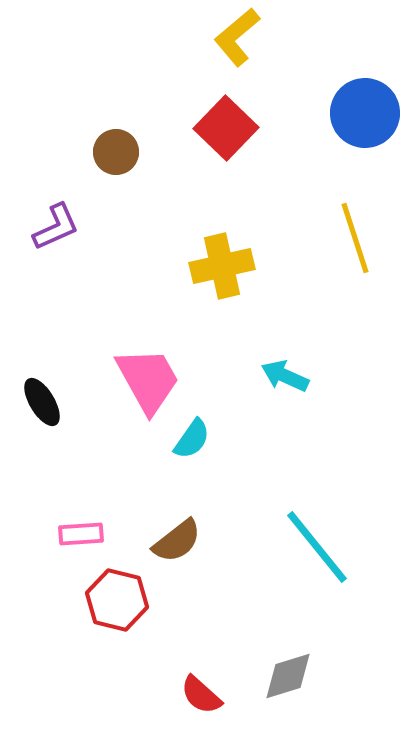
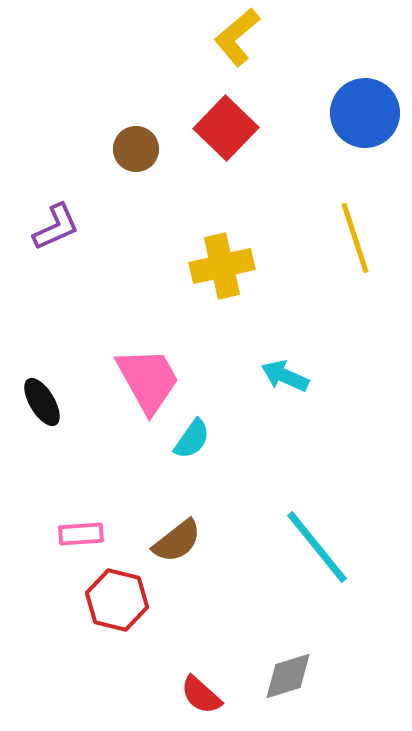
brown circle: moved 20 px right, 3 px up
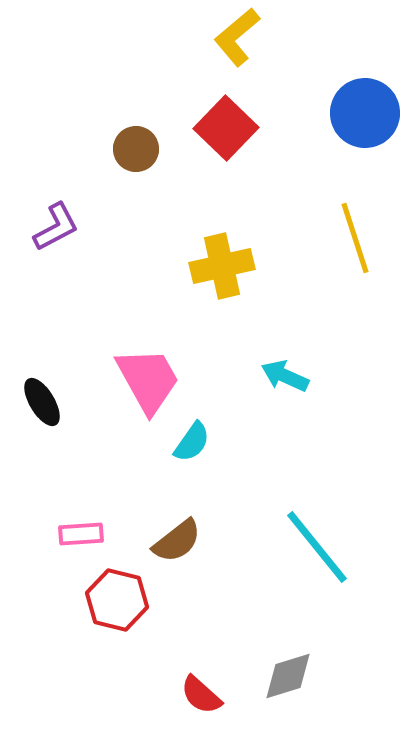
purple L-shape: rotated 4 degrees counterclockwise
cyan semicircle: moved 3 px down
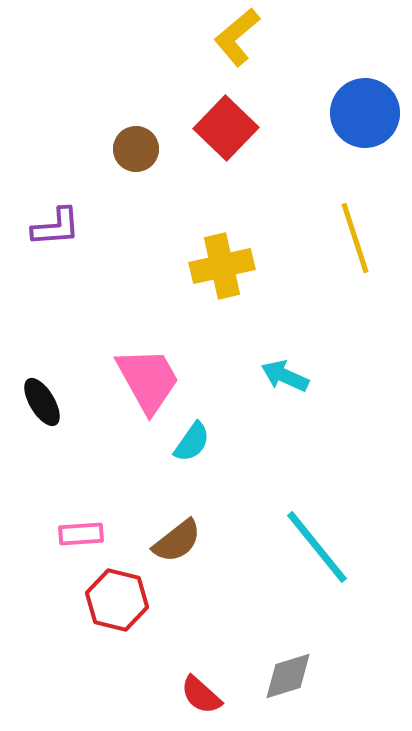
purple L-shape: rotated 24 degrees clockwise
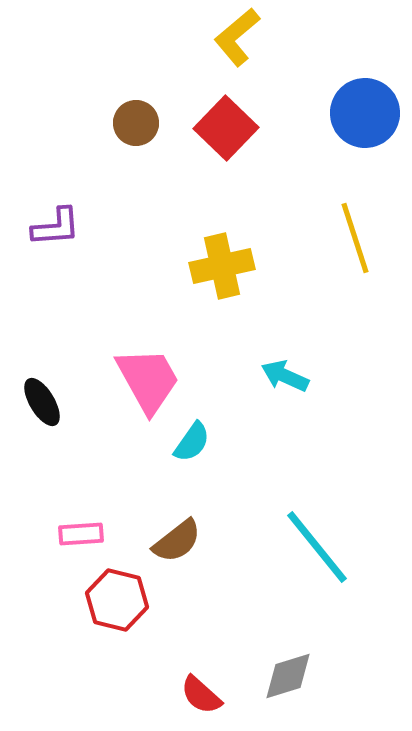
brown circle: moved 26 px up
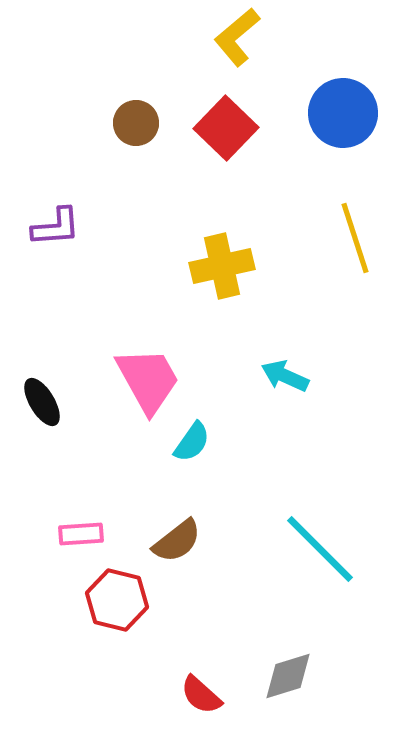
blue circle: moved 22 px left
cyan line: moved 3 px right, 2 px down; rotated 6 degrees counterclockwise
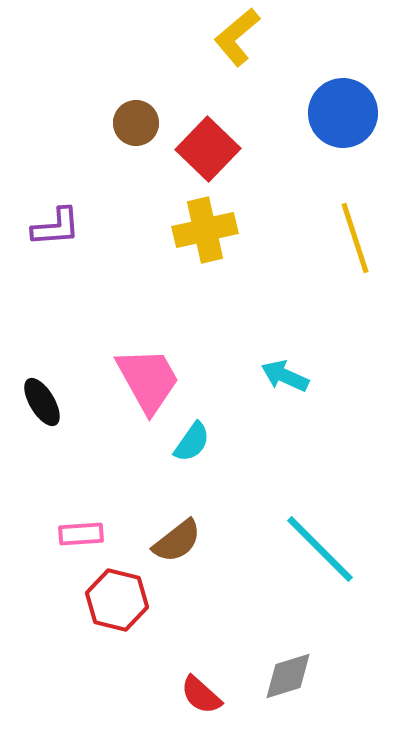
red square: moved 18 px left, 21 px down
yellow cross: moved 17 px left, 36 px up
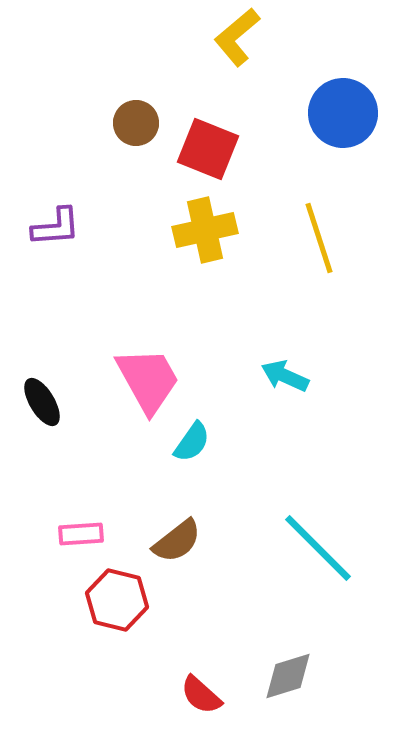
red square: rotated 22 degrees counterclockwise
yellow line: moved 36 px left
cyan line: moved 2 px left, 1 px up
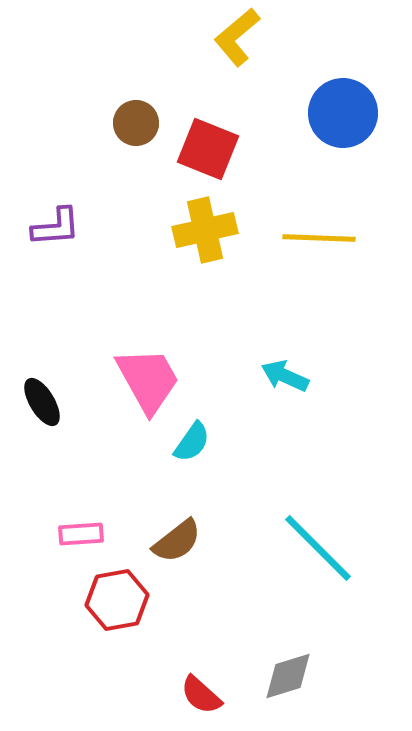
yellow line: rotated 70 degrees counterclockwise
red hexagon: rotated 24 degrees counterclockwise
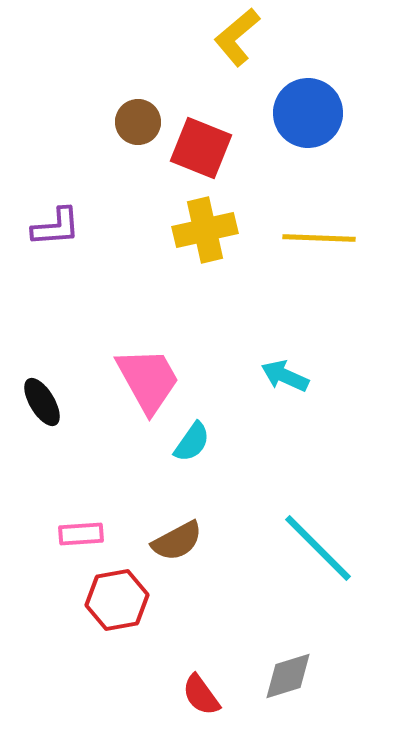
blue circle: moved 35 px left
brown circle: moved 2 px right, 1 px up
red square: moved 7 px left, 1 px up
brown semicircle: rotated 10 degrees clockwise
red semicircle: rotated 12 degrees clockwise
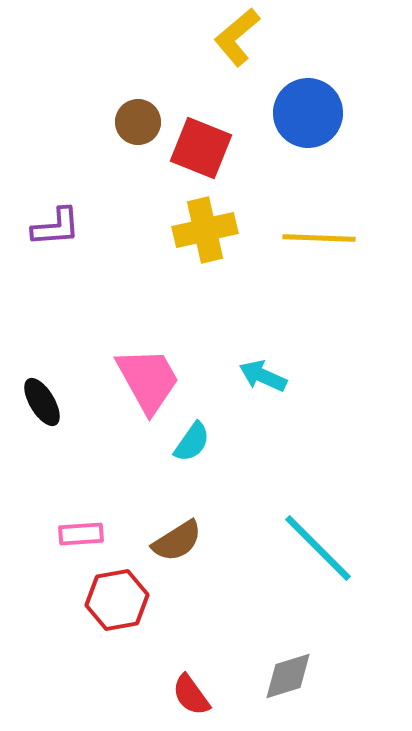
cyan arrow: moved 22 px left
brown semicircle: rotated 4 degrees counterclockwise
red semicircle: moved 10 px left
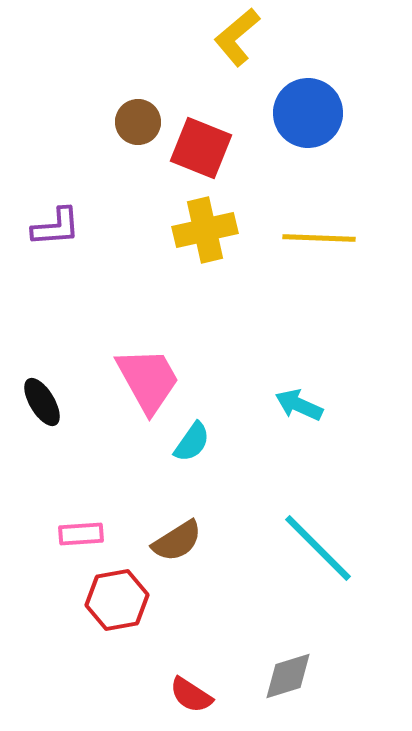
cyan arrow: moved 36 px right, 29 px down
red semicircle: rotated 21 degrees counterclockwise
